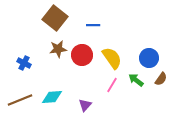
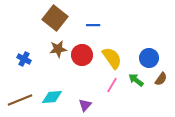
blue cross: moved 4 px up
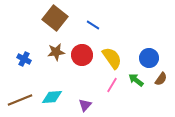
blue line: rotated 32 degrees clockwise
brown star: moved 2 px left, 3 px down
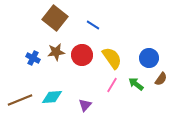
blue cross: moved 9 px right, 1 px up
green arrow: moved 4 px down
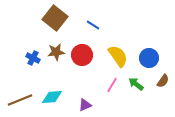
yellow semicircle: moved 6 px right, 2 px up
brown semicircle: moved 2 px right, 2 px down
purple triangle: rotated 24 degrees clockwise
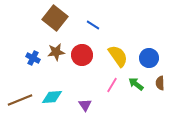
brown semicircle: moved 3 px left, 2 px down; rotated 144 degrees clockwise
purple triangle: rotated 40 degrees counterclockwise
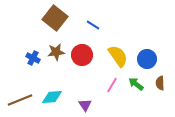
blue circle: moved 2 px left, 1 px down
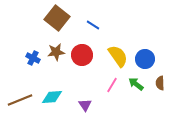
brown square: moved 2 px right
blue circle: moved 2 px left
